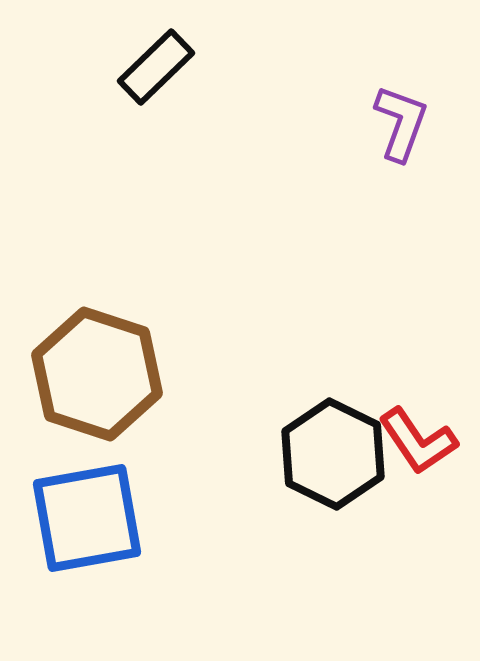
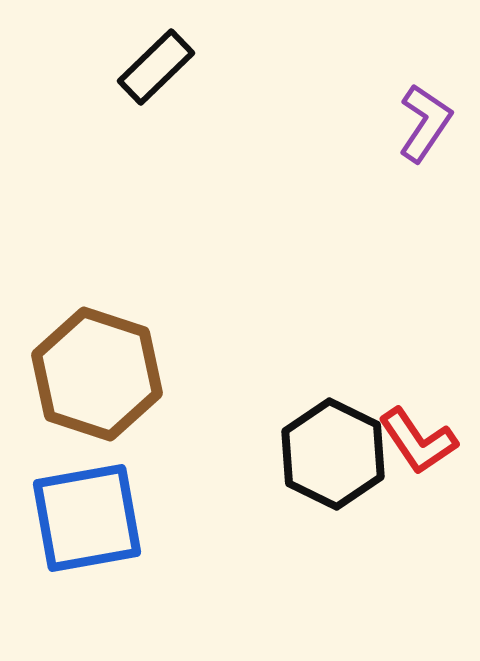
purple L-shape: moved 24 px right; rotated 14 degrees clockwise
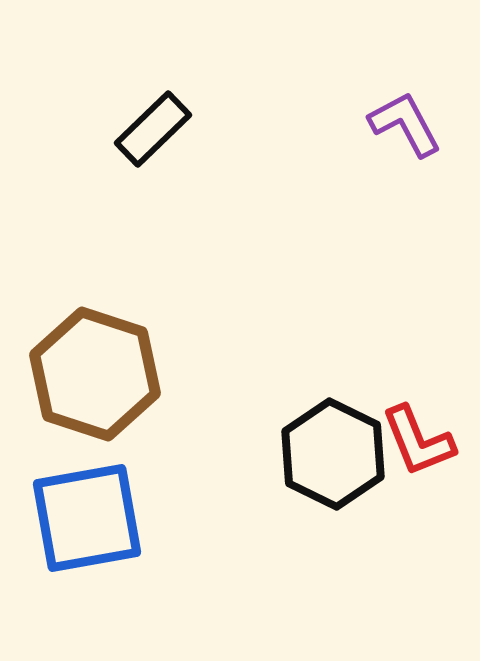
black rectangle: moved 3 px left, 62 px down
purple L-shape: moved 20 px left, 1 px down; rotated 62 degrees counterclockwise
brown hexagon: moved 2 px left
red L-shape: rotated 12 degrees clockwise
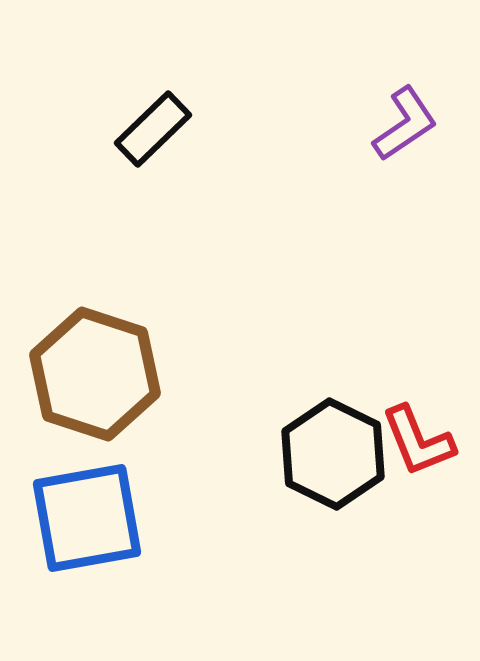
purple L-shape: rotated 84 degrees clockwise
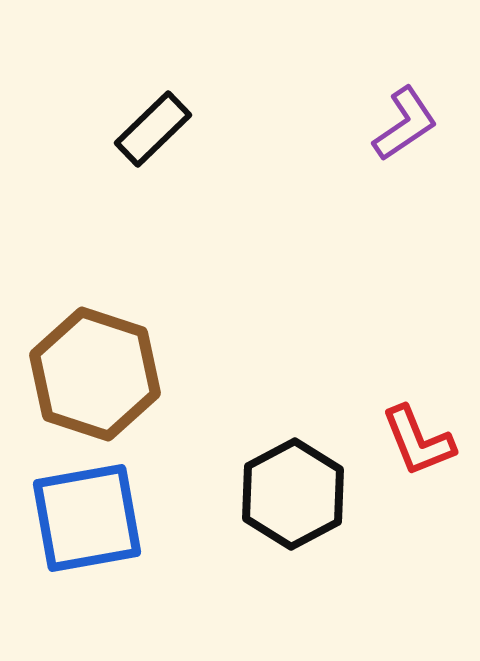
black hexagon: moved 40 px left, 40 px down; rotated 6 degrees clockwise
